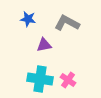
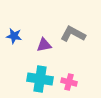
blue star: moved 14 px left, 17 px down
gray L-shape: moved 6 px right, 11 px down
pink cross: moved 1 px right, 2 px down; rotated 21 degrees counterclockwise
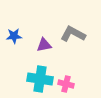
blue star: rotated 14 degrees counterclockwise
pink cross: moved 3 px left, 2 px down
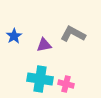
blue star: rotated 28 degrees counterclockwise
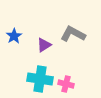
purple triangle: rotated 21 degrees counterclockwise
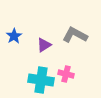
gray L-shape: moved 2 px right, 1 px down
cyan cross: moved 1 px right, 1 px down
pink cross: moved 10 px up
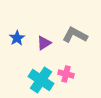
blue star: moved 3 px right, 2 px down
purple triangle: moved 2 px up
cyan cross: rotated 25 degrees clockwise
